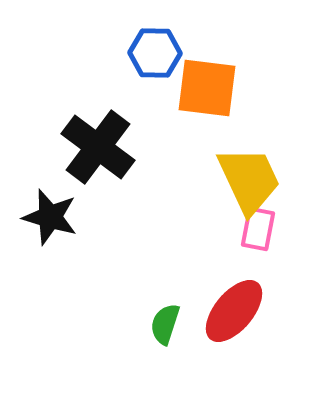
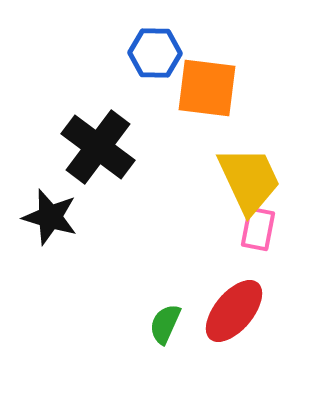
green semicircle: rotated 6 degrees clockwise
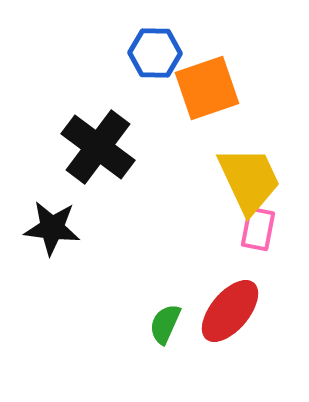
orange square: rotated 26 degrees counterclockwise
black star: moved 2 px right, 11 px down; rotated 10 degrees counterclockwise
red ellipse: moved 4 px left
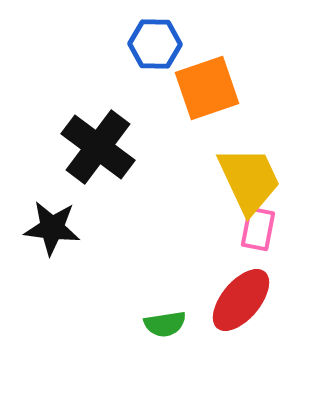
blue hexagon: moved 9 px up
red ellipse: moved 11 px right, 11 px up
green semicircle: rotated 123 degrees counterclockwise
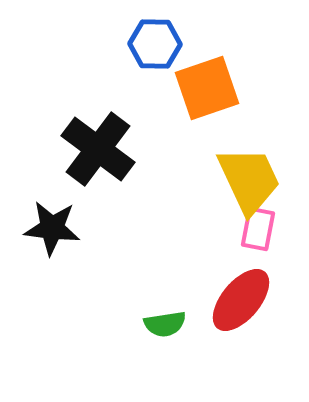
black cross: moved 2 px down
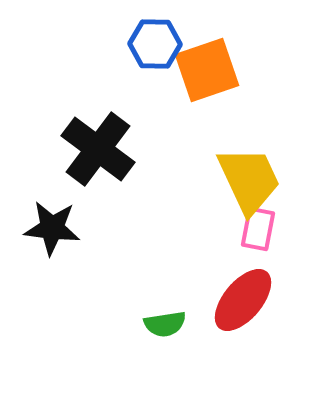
orange square: moved 18 px up
red ellipse: moved 2 px right
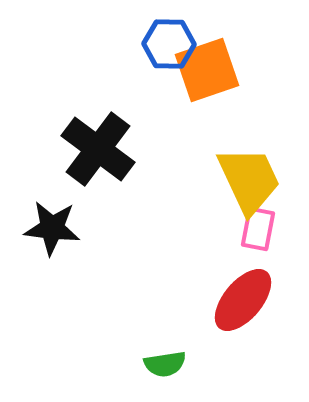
blue hexagon: moved 14 px right
green semicircle: moved 40 px down
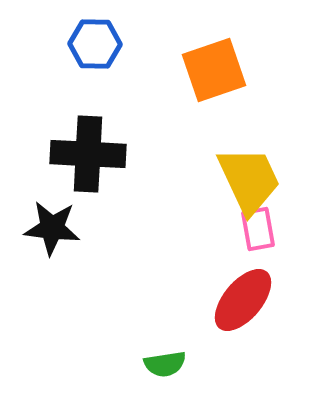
blue hexagon: moved 74 px left
orange square: moved 7 px right
black cross: moved 10 px left, 5 px down; rotated 34 degrees counterclockwise
pink rectangle: rotated 21 degrees counterclockwise
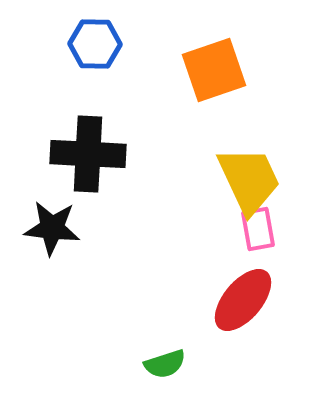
green semicircle: rotated 9 degrees counterclockwise
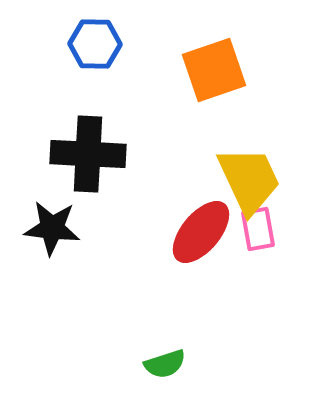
red ellipse: moved 42 px left, 68 px up
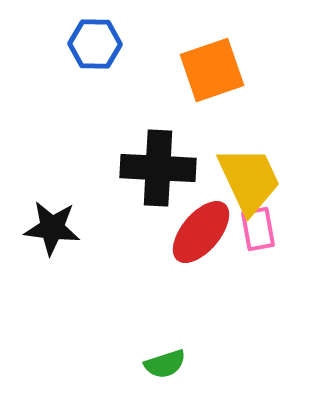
orange square: moved 2 px left
black cross: moved 70 px right, 14 px down
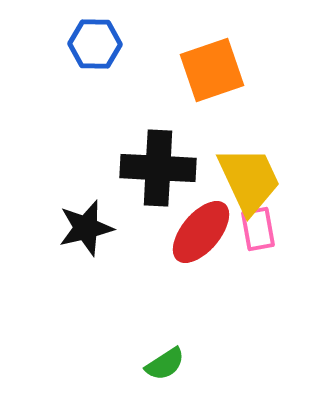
black star: moved 34 px right; rotated 20 degrees counterclockwise
green semicircle: rotated 15 degrees counterclockwise
